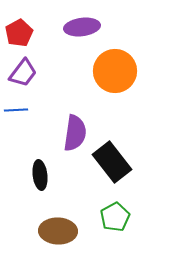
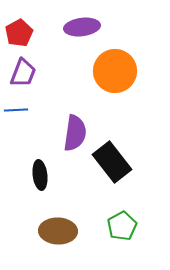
purple trapezoid: rotated 16 degrees counterclockwise
green pentagon: moved 7 px right, 9 px down
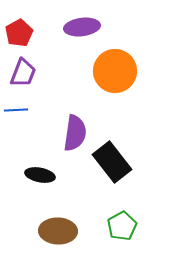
black ellipse: rotated 72 degrees counterclockwise
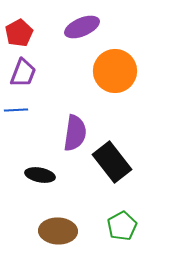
purple ellipse: rotated 16 degrees counterclockwise
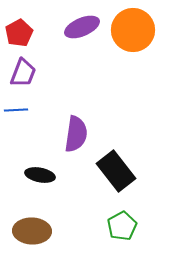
orange circle: moved 18 px right, 41 px up
purple semicircle: moved 1 px right, 1 px down
black rectangle: moved 4 px right, 9 px down
brown ellipse: moved 26 px left
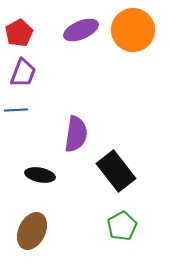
purple ellipse: moved 1 px left, 3 px down
brown ellipse: rotated 66 degrees counterclockwise
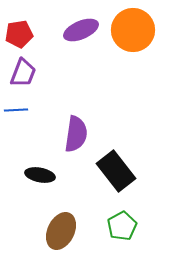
red pentagon: moved 1 px down; rotated 20 degrees clockwise
brown ellipse: moved 29 px right
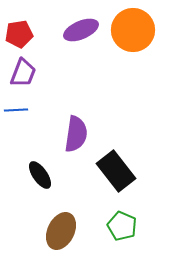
black ellipse: rotated 44 degrees clockwise
green pentagon: rotated 20 degrees counterclockwise
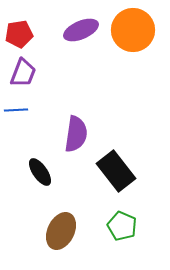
black ellipse: moved 3 px up
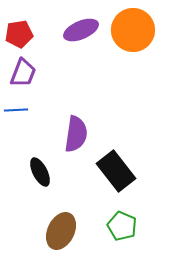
black ellipse: rotated 8 degrees clockwise
